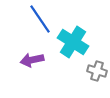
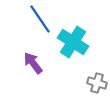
purple arrow: moved 1 px right, 3 px down; rotated 65 degrees clockwise
gray cross: moved 12 px down
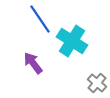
cyan cross: moved 1 px left, 1 px up
gray cross: rotated 24 degrees clockwise
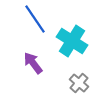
blue line: moved 5 px left
gray cross: moved 18 px left
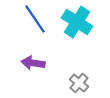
cyan cross: moved 5 px right, 19 px up
purple arrow: rotated 45 degrees counterclockwise
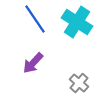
purple arrow: rotated 55 degrees counterclockwise
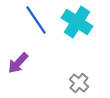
blue line: moved 1 px right, 1 px down
purple arrow: moved 15 px left
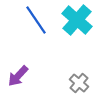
cyan cross: moved 2 px up; rotated 8 degrees clockwise
purple arrow: moved 13 px down
